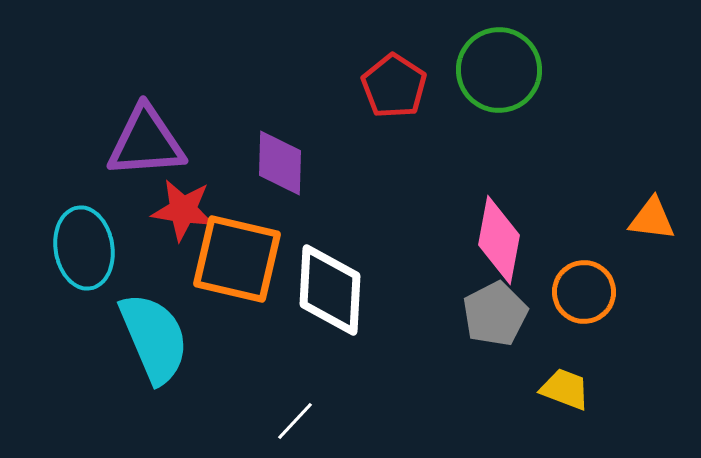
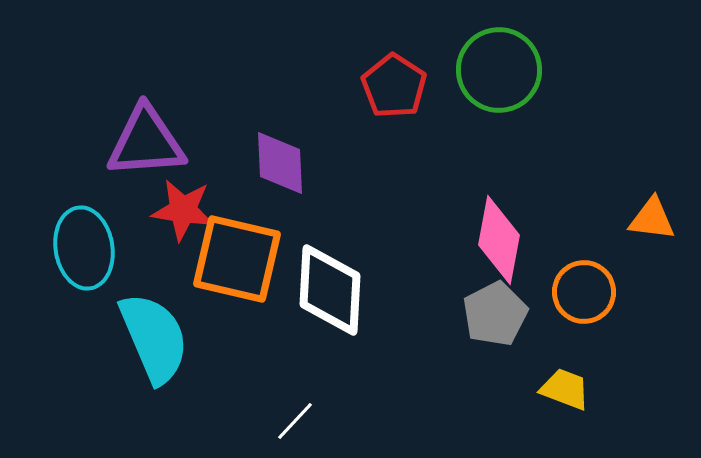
purple diamond: rotated 4 degrees counterclockwise
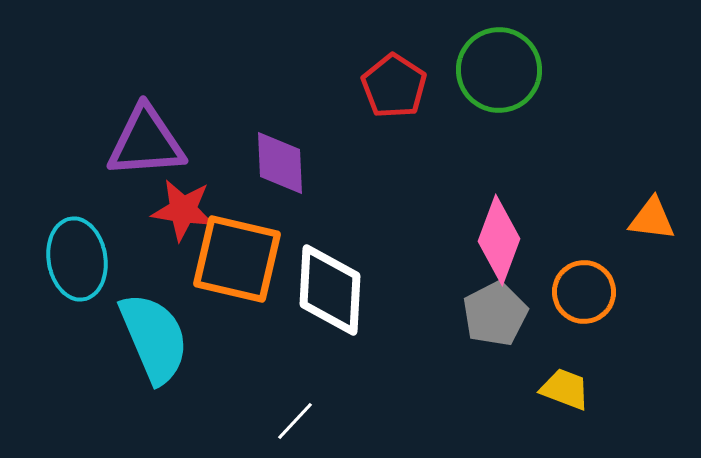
pink diamond: rotated 10 degrees clockwise
cyan ellipse: moved 7 px left, 11 px down
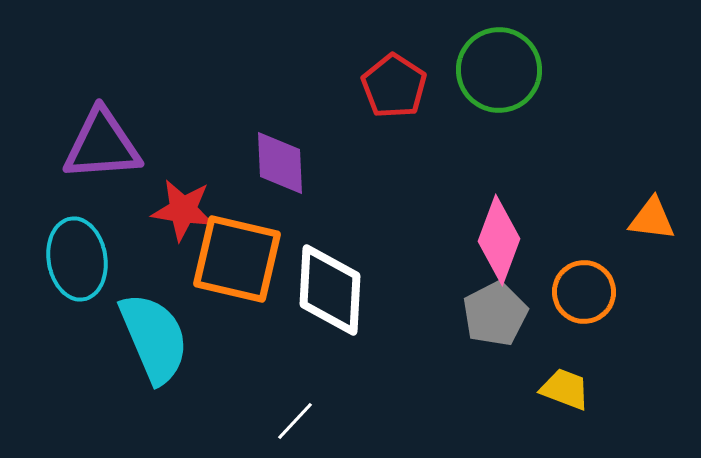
purple triangle: moved 44 px left, 3 px down
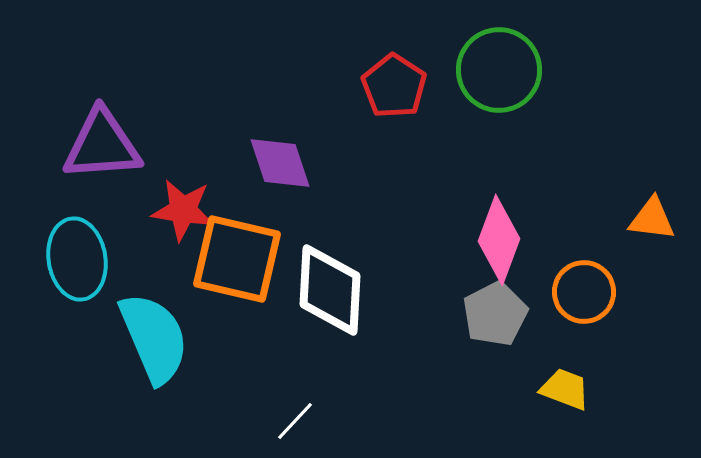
purple diamond: rotated 16 degrees counterclockwise
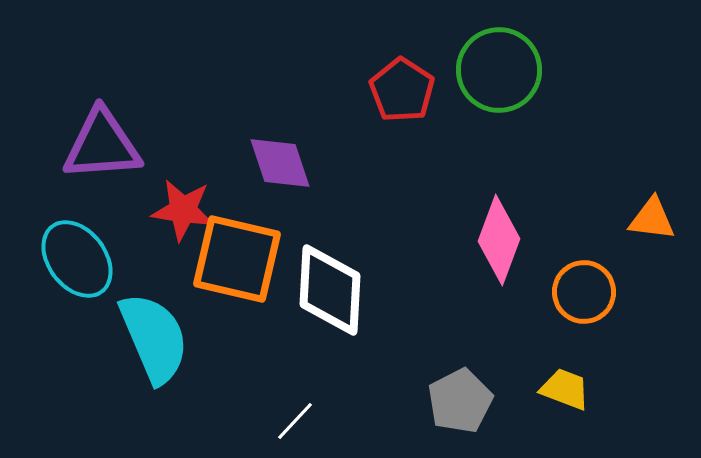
red pentagon: moved 8 px right, 4 px down
cyan ellipse: rotated 28 degrees counterclockwise
gray pentagon: moved 35 px left, 87 px down
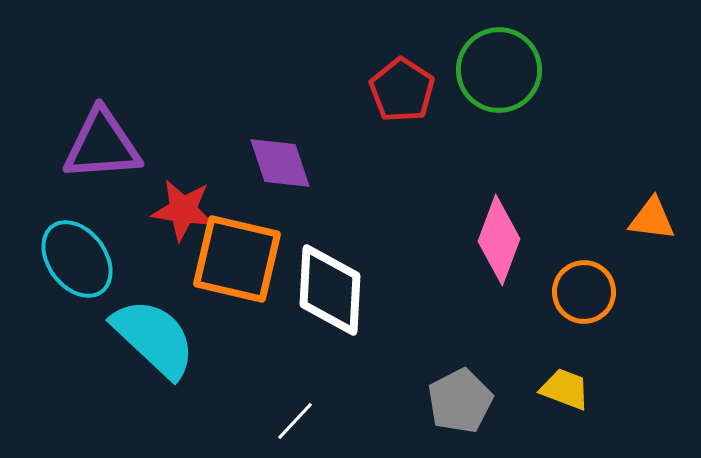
cyan semicircle: rotated 24 degrees counterclockwise
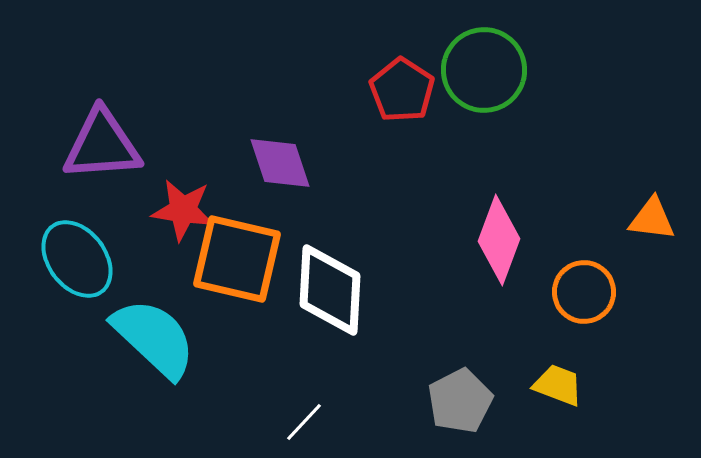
green circle: moved 15 px left
yellow trapezoid: moved 7 px left, 4 px up
white line: moved 9 px right, 1 px down
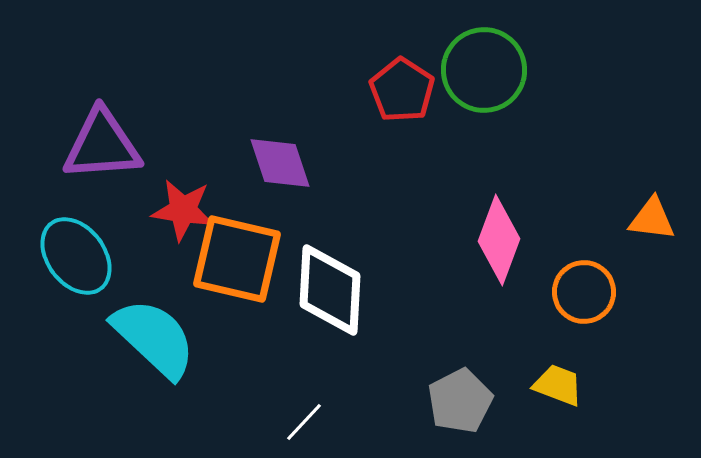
cyan ellipse: moved 1 px left, 3 px up
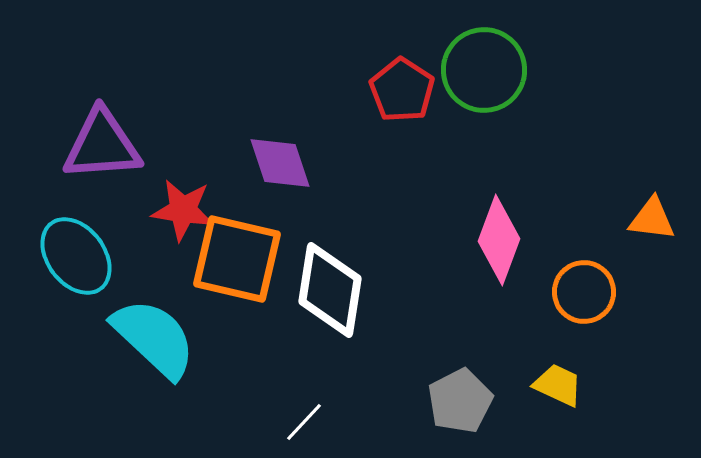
white diamond: rotated 6 degrees clockwise
yellow trapezoid: rotated 4 degrees clockwise
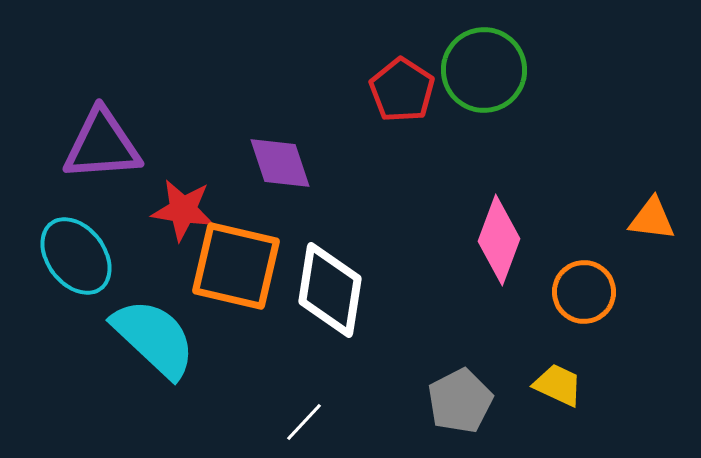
orange square: moved 1 px left, 7 px down
